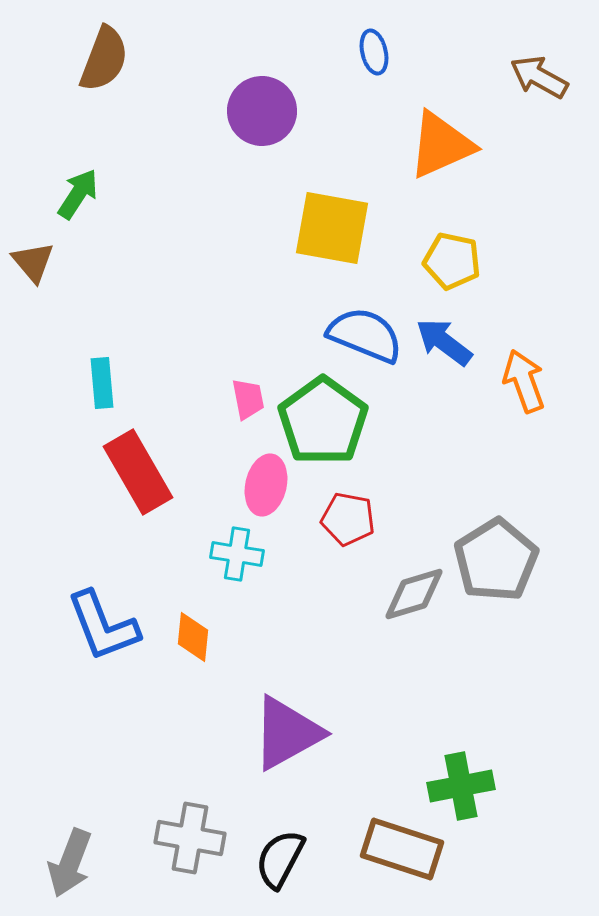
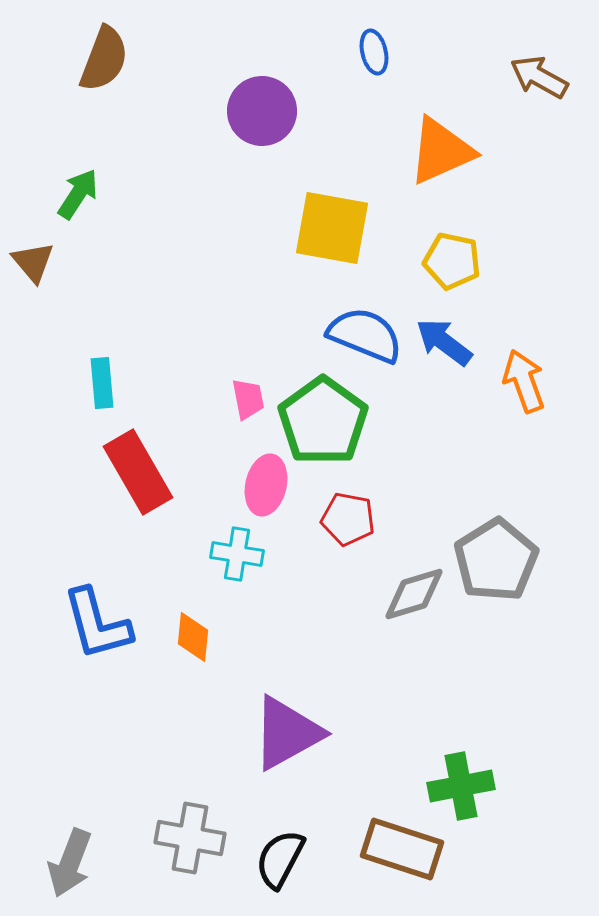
orange triangle: moved 6 px down
blue L-shape: moved 6 px left, 2 px up; rotated 6 degrees clockwise
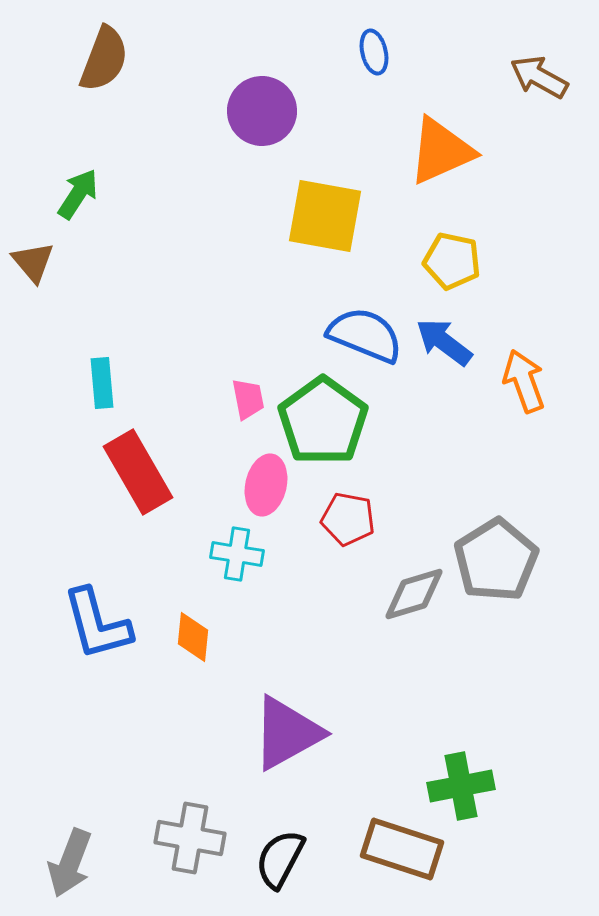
yellow square: moved 7 px left, 12 px up
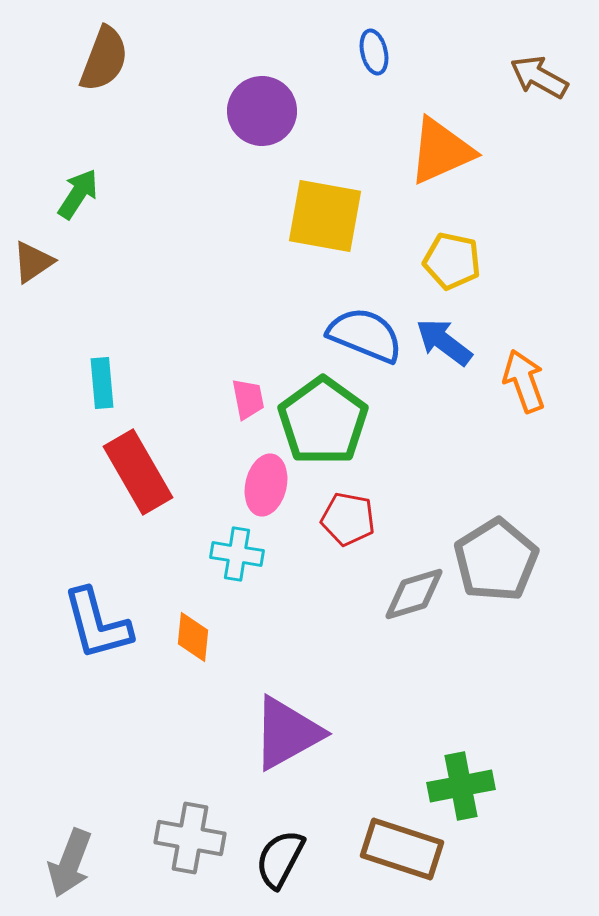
brown triangle: rotated 36 degrees clockwise
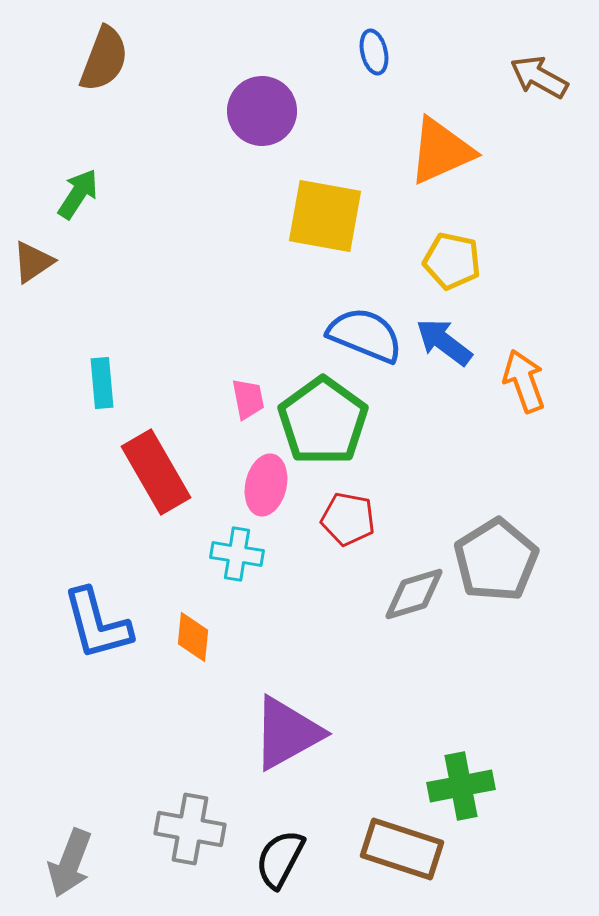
red rectangle: moved 18 px right
gray cross: moved 9 px up
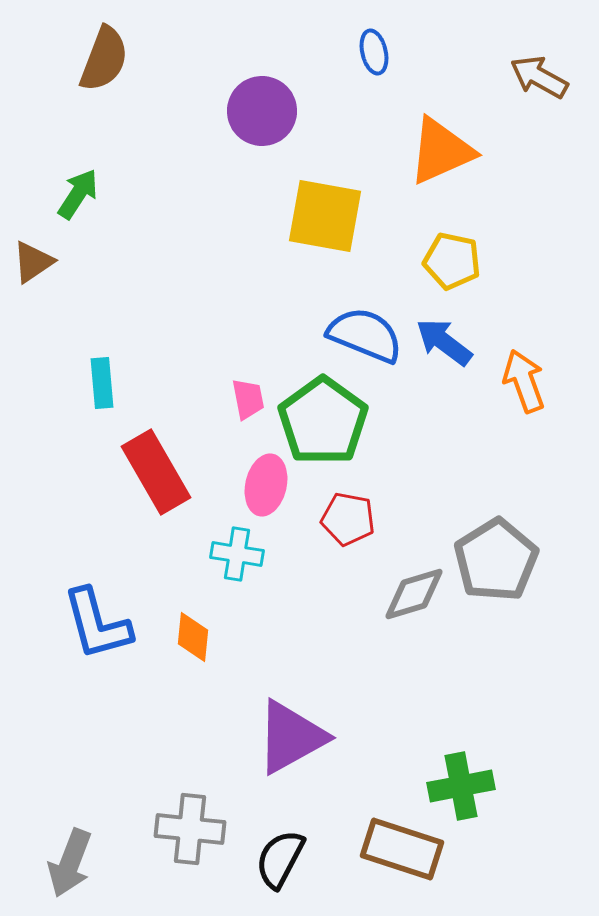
purple triangle: moved 4 px right, 4 px down
gray cross: rotated 4 degrees counterclockwise
